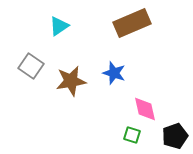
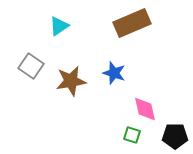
black pentagon: rotated 20 degrees clockwise
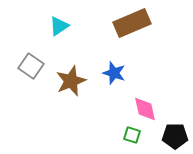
brown star: rotated 12 degrees counterclockwise
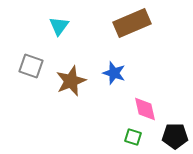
cyan triangle: rotated 20 degrees counterclockwise
gray square: rotated 15 degrees counterclockwise
green square: moved 1 px right, 2 px down
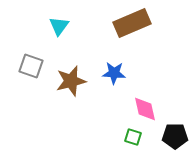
blue star: rotated 15 degrees counterclockwise
brown star: rotated 8 degrees clockwise
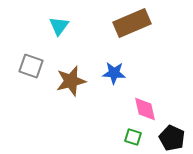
black pentagon: moved 3 px left, 2 px down; rotated 25 degrees clockwise
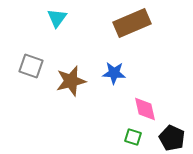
cyan triangle: moved 2 px left, 8 px up
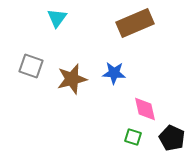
brown rectangle: moved 3 px right
brown star: moved 1 px right, 2 px up
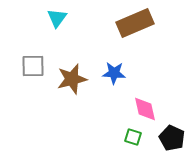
gray square: moved 2 px right; rotated 20 degrees counterclockwise
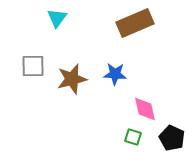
blue star: moved 1 px right, 1 px down
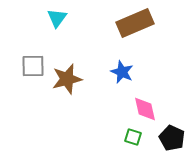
blue star: moved 7 px right, 2 px up; rotated 20 degrees clockwise
brown star: moved 5 px left
